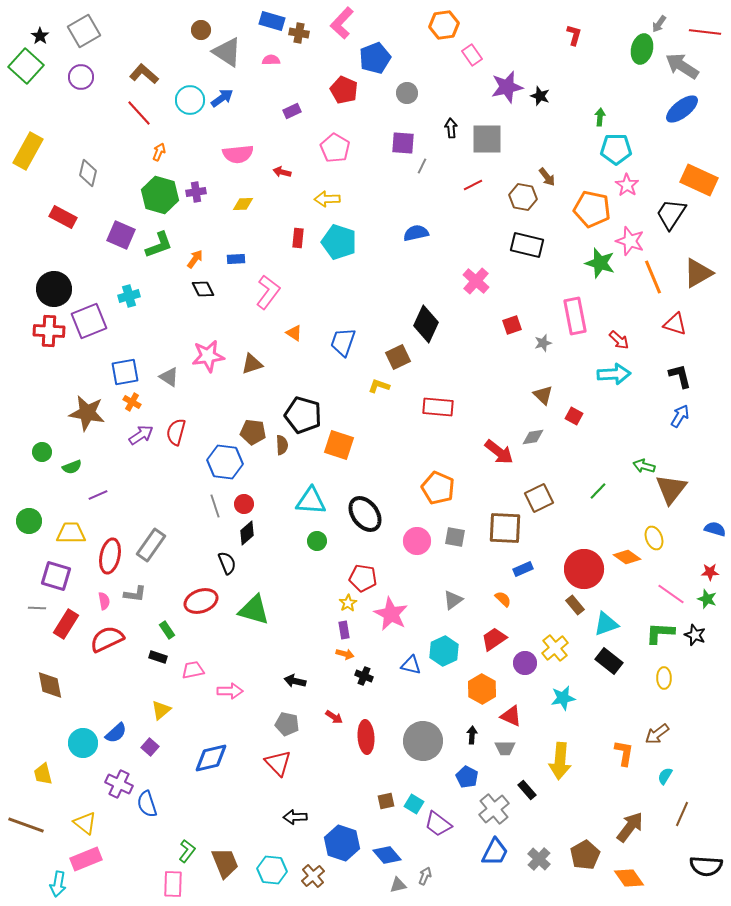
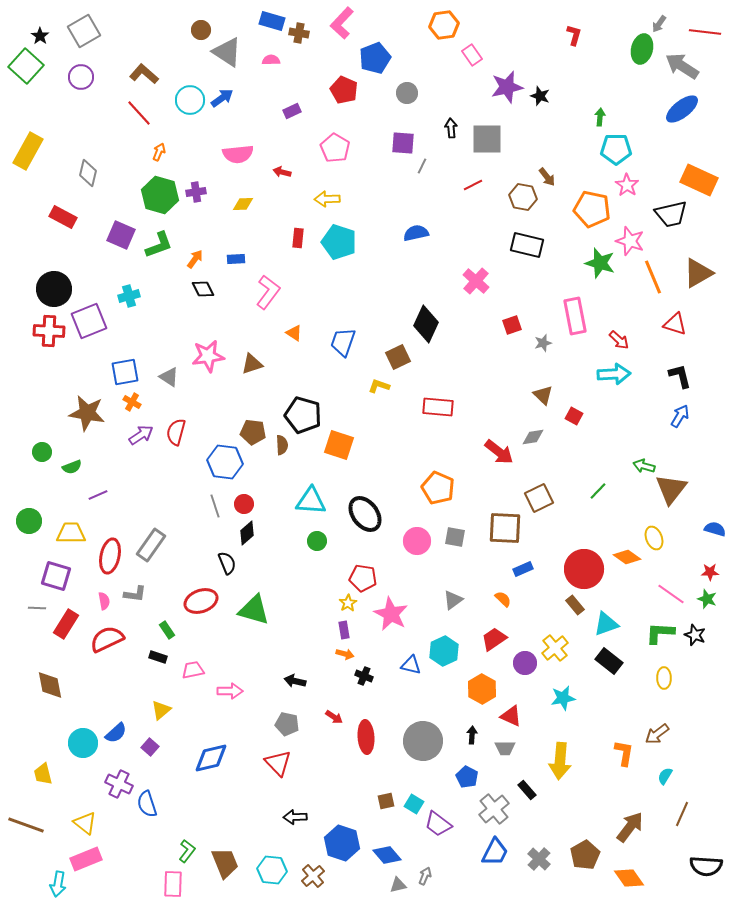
black trapezoid at (671, 214): rotated 136 degrees counterclockwise
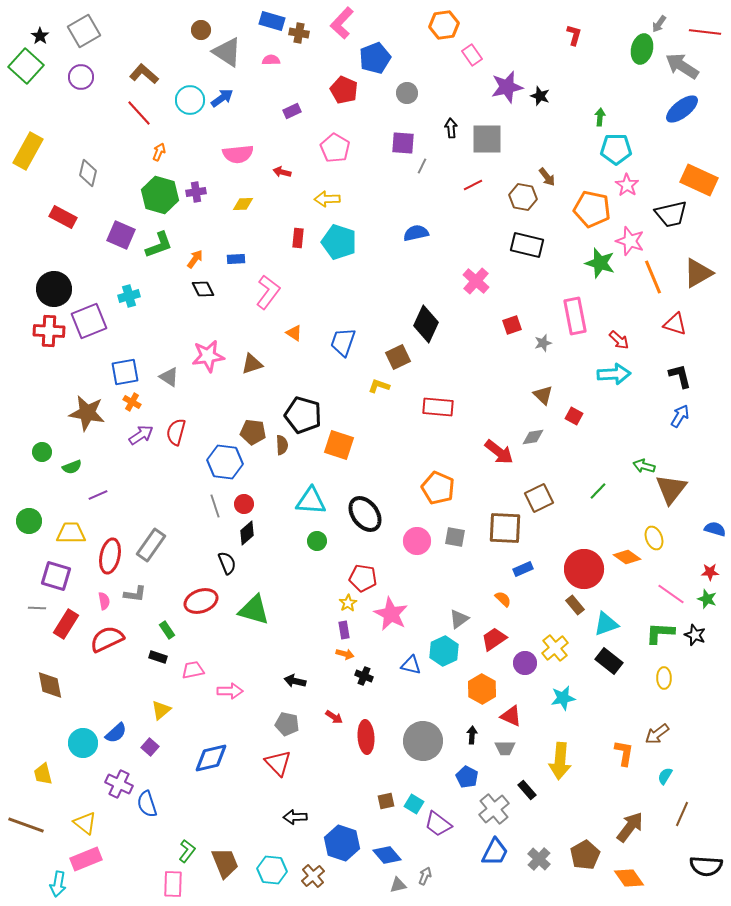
gray triangle at (453, 600): moved 6 px right, 19 px down
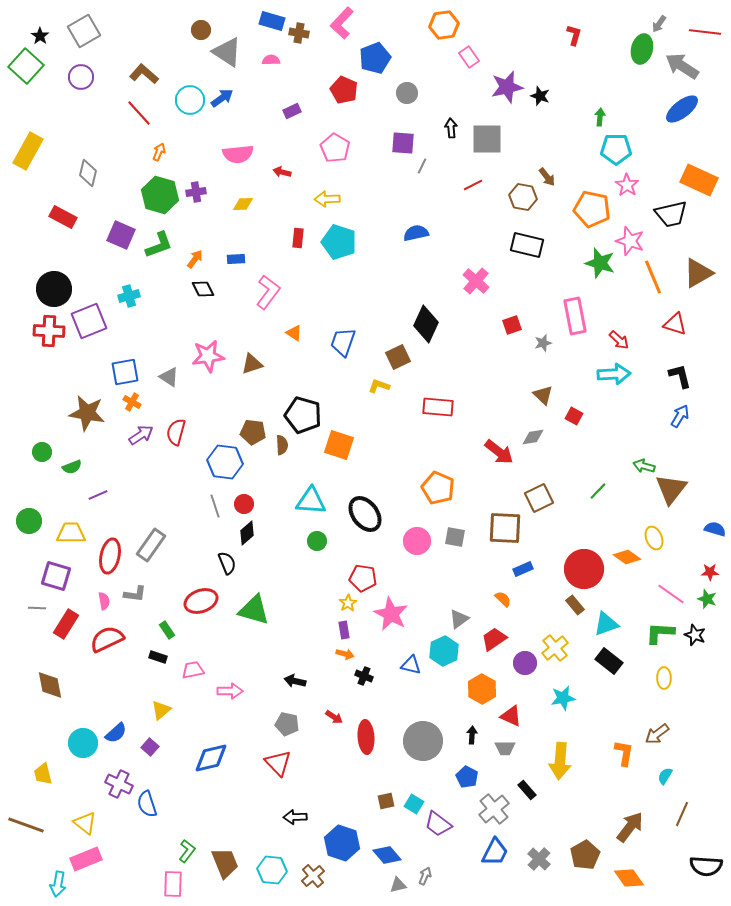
pink rectangle at (472, 55): moved 3 px left, 2 px down
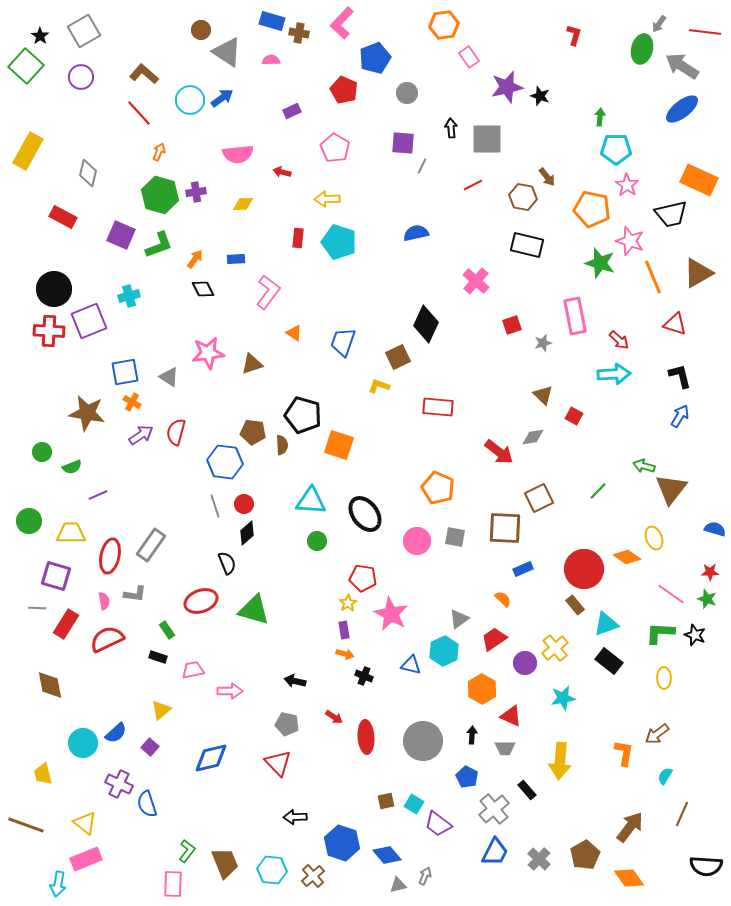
pink star at (208, 356): moved 3 px up
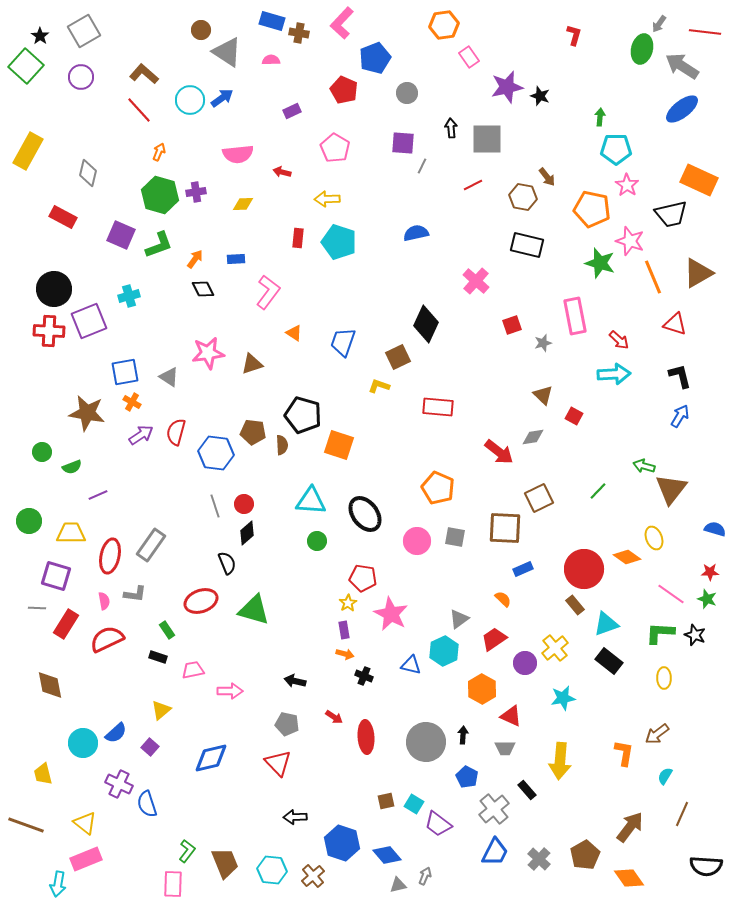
red line at (139, 113): moved 3 px up
blue hexagon at (225, 462): moved 9 px left, 9 px up
black arrow at (472, 735): moved 9 px left
gray circle at (423, 741): moved 3 px right, 1 px down
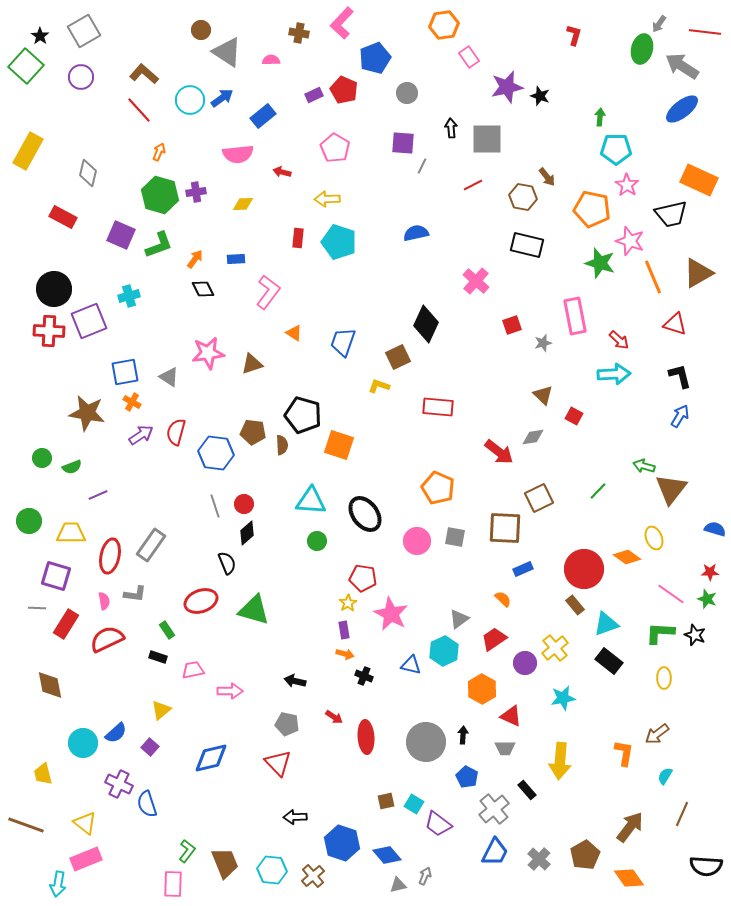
blue rectangle at (272, 21): moved 9 px left, 95 px down; rotated 55 degrees counterclockwise
purple rectangle at (292, 111): moved 22 px right, 16 px up
green circle at (42, 452): moved 6 px down
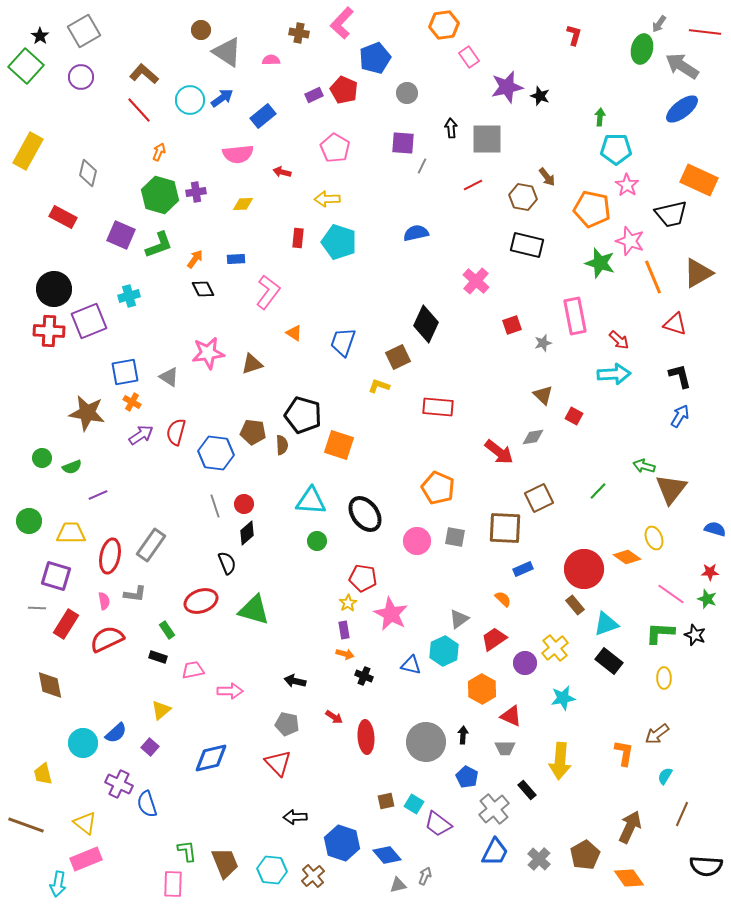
brown arrow at (630, 827): rotated 12 degrees counterclockwise
green L-shape at (187, 851): rotated 45 degrees counterclockwise
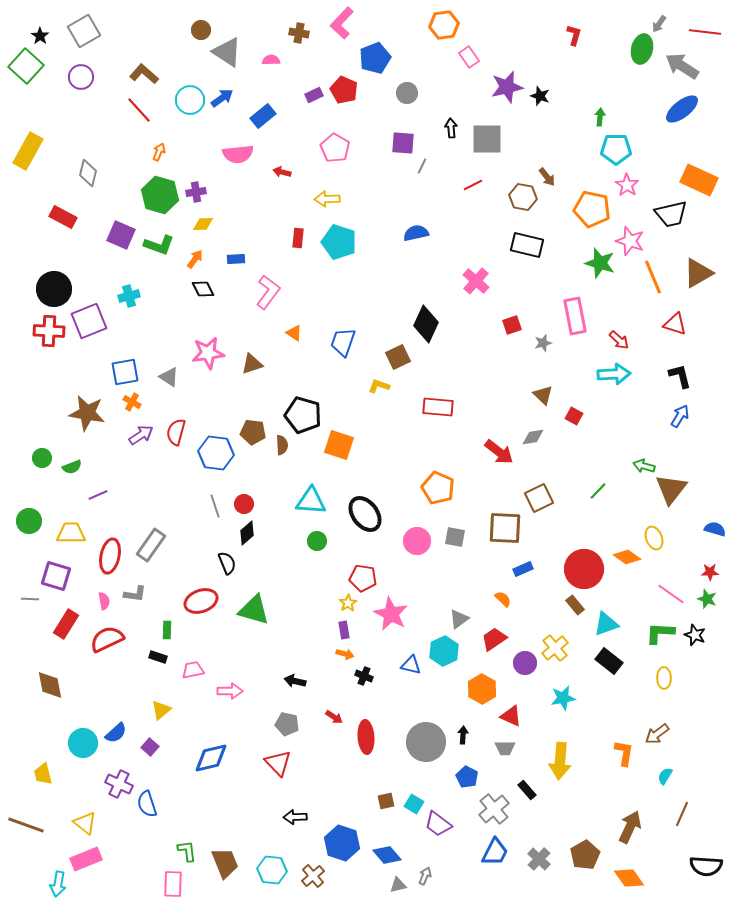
yellow diamond at (243, 204): moved 40 px left, 20 px down
green L-shape at (159, 245): rotated 40 degrees clockwise
gray line at (37, 608): moved 7 px left, 9 px up
green rectangle at (167, 630): rotated 36 degrees clockwise
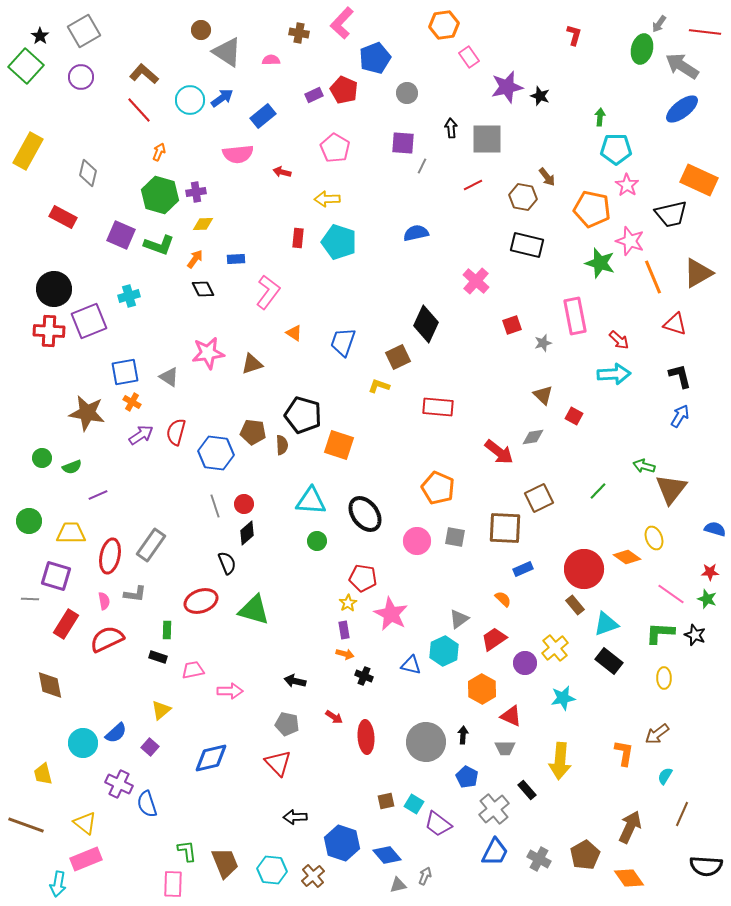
gray cross at (539, 859): rotated 15 degrees counterclockwise
